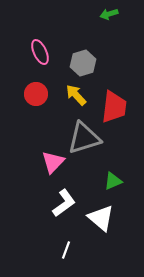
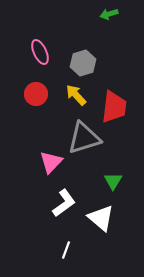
pink triangle: moved 2 px left
green triangle: rotated 36 degrees counterclockwise
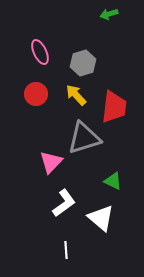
green triangle: rotated 36 degrees counterclockwise
white line: rotated 24 degrees counterclockwise
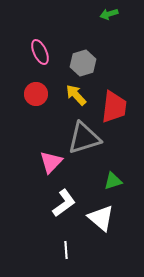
green triangle: rotated 42 degrees counterclockwise
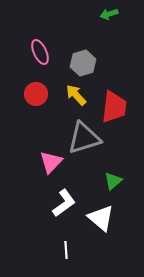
green triangle: rotated 24 degrees counterclockwise
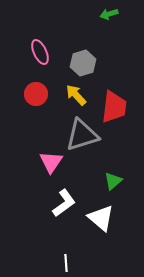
gray triangle: moved 2 px left, 3 px up
pink triangle: rotated 10 degrees counterclockwise
white line: moved 13 px down
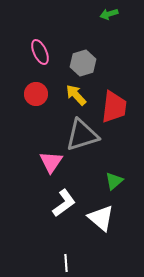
green triangle: moved 1 px right
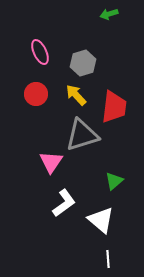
white triangle: moved 2 px down
white line: moved 42 px right, 4 px up
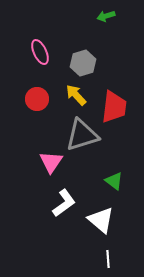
green arrow: moved 3 px left, 2 px down
red circle: moved 1 px right, 5 px down
green triangle: rotated 42 degrees counterclockwise
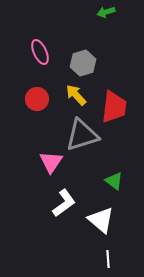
green arrow: moved 4 px up
